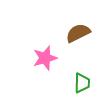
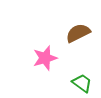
green trapezoid: rotated 55 degrees counterclockwise
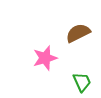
green trapezoid: moved 1 px up; rotated 30 degrees clockwise
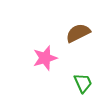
green trapezoid: moved 1 px right, 1 px down
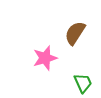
brown semicircle: moved 3 px left; rotated 30 degrees counterclockwise
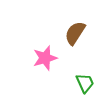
green trapezoid: moved 2 px right
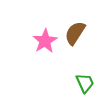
pink star: moved 17 px up; rotated 15 degrees counterclockwise
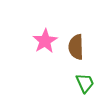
brown semicircle: moved 1 px right, 14 px down; rotated 35 degrees counterclockwise
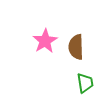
green trapezoid: rotated 15 degrees clockwise
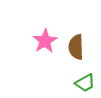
green trapezoid: rotated 70 degrees clockwise
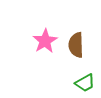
brown semicircle: moved 2 px up
